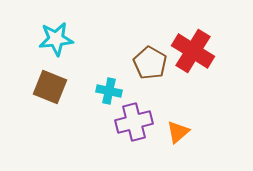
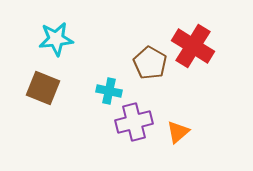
red cross: moved 5 px up
brown square: moved 7 px left, 1 px down
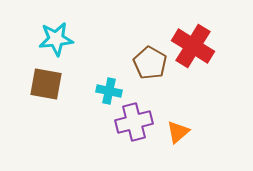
brown square: moved 3 px right, 4 px up; rotated 12 degrees counterclockwise
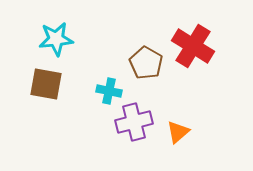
brown pentagon: moved 4 px left
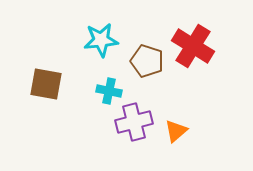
cyan star: moved 45 px right, 1 px down
brown pentagon: moved 1 px right, 2 px up; rotated 12 degrees counterclockwise
orange triangle: moved 2 px left, 1 px up
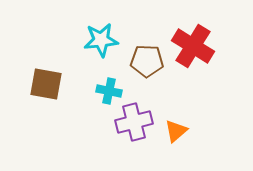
brown pentagon: rotated 16 degrees counterclockwise
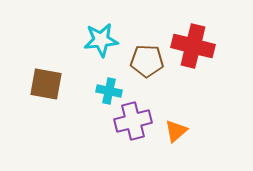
red cross: rotated 18 degrees counterclockwise
purple cross: moved 1 px left, 1 px up
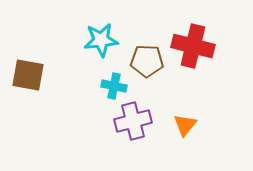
brown square: moved 18 px left, 9 px up
cyan cross: moved 5 px right, 5 px up
orange triangle: moved 9 px right, 6 px up; rotated 10 degrees counterclockwise
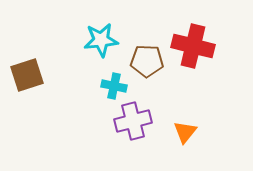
brown square: moved 1 px left; rotated 28 degrees counterclockwise
orange triangle: moved 7 px down
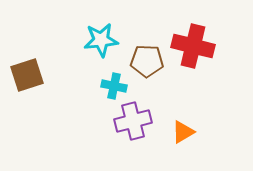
orange triangle: moved 2 px left; rotated 20 degrees clockwise
